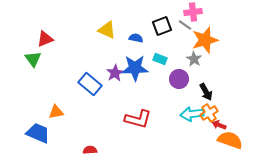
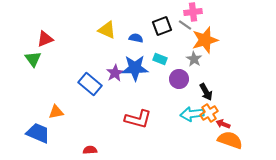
red arrow: moved 4 px right, 1 px up
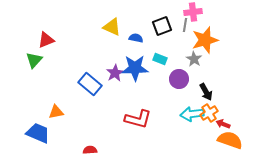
gray line: rotated 64 degrees clockwise
yellow triangle: moved 5 px right, 3 px up
red triangle: moved 1 px right, 1 px down
green triangle: moved 1 px right, 1 px down; rotated 18 degrees clockwise
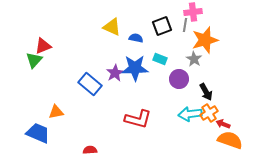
red triangle: moved 3 px left, 6 px down
cyan arrow: moved 2 px left
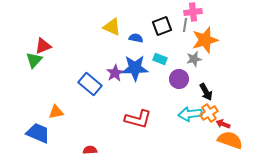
gray star: rotated 28 degrees clockwise
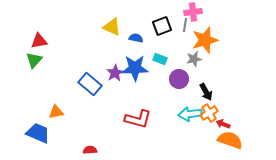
red triangle: moved 4 px left, 5 px up; rotated 12 degrees clockwise
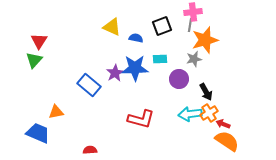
gray line: moved 5 px right
red triangle: rotated 48 degrees counterclockwise
cyan rectangle: rotated 24 degrees counterclockwise
blue rectangle: moved 1 px left, 1 px down
red L-shape: moved 3 px right
orange semicircle: moved 3 px left, 1 px down; rotated 15 degrees clockwise
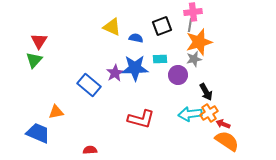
orange star: moved 6 px left, 2 px down
purple circle: moved 1 px left, 4 px up
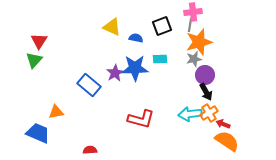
purple circle: moved 27 px right
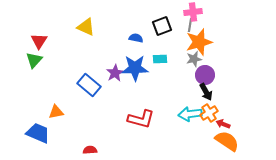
yellow triangle: moved 26 px left
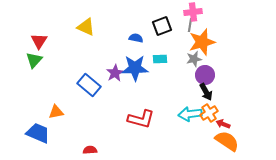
orange star: moved 3 px right
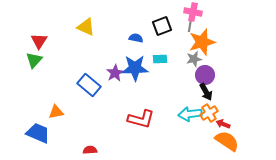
pink cross: rotated 18 degrees clockwise
